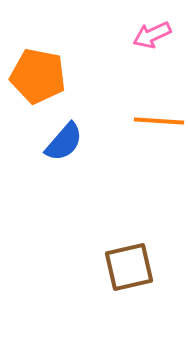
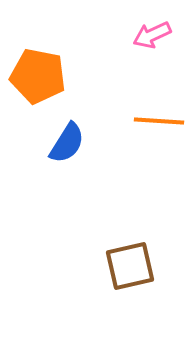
blue semicircle: moved 3 px right, 1 px down; rotated 9 degrees counterclockwise
brown square: moved 1 px right, 1 px up
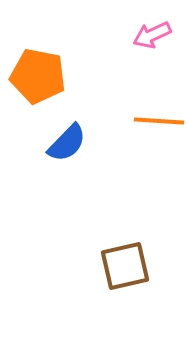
blue semicircle: rotated 12 degrees clockwise
brown square: moved 5 px left
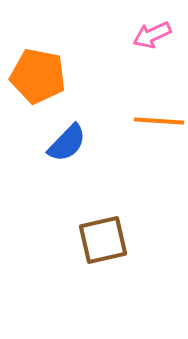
brown square: moved 22 px left, 26 px up
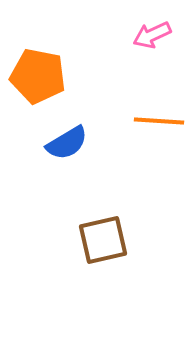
blue semicircle: rotated 15 degrees clockwise
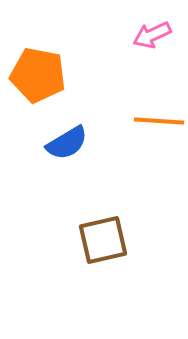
orange pentagon: moved 1 px up
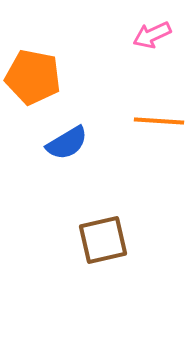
orange pentagon: moved 5 px left, 2 px down
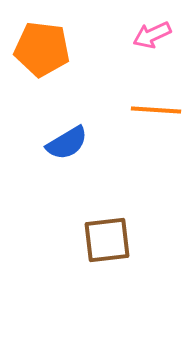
orange pentagon: moved 9 px right, 28 px up; rotated 4 degrees counterclockwise
orange line: moved 3 px left, 11 px up
brown square: moved 4 px right; rotated 6 degrees clockwise
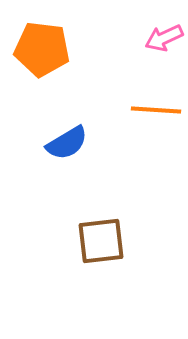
pink arrow: moved 12 px right, 3 px down
brown square: moved 6 px left, 1 px down
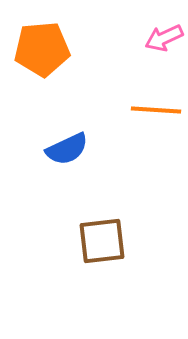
orange pentagon: rotated 12 degrees counterclockwise
blue semicircle: moved 6 px down; rotated 6 degrees clockwise
brown square: moved 1 px right
